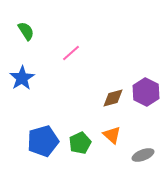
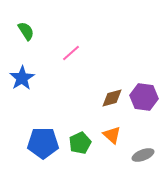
purple hexagon: moved 2 px left, 5 px down; rotated 20 degrees counterclockwise
brown diamond: moved 1 px left
blue pentagon: moved 2 px down; rotated 16 degrees clockwise
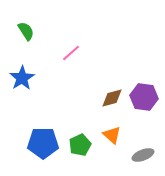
green pentagon: moved 2 px down
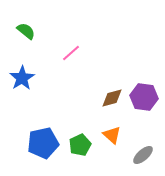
green semicircle: rotated 18 degrees counterclockwise
blue pentagon: rotated 12 degrees counterclockwise
gray ellipse: rotated 20 degrees counterclockwise
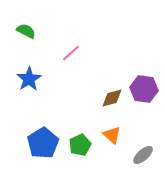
green semicircle: rotated 12 degrees counterclockwise
blue star: moved 7 px right, 1 px down
purple hexagon: moved 8 px up
blue pentagon: rotated 20 degrees counterclockwise
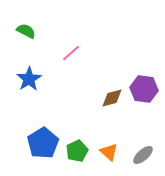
orange triangle: moved 3 px left, 17 px down
green pentagon: moved 3 px left, 6 px down
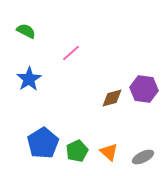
gray ellipse: moved 2 px down; rotated 15 degrees clockwise
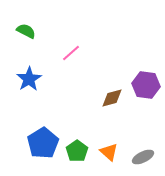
purple hexagon: moved 2 px right, 4 px up
green pentagon: rotated 10 degrees counterclockwise
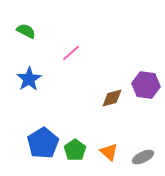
green pentagon: moved 2 px left, 1 px up
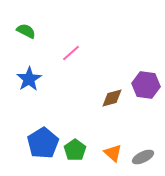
orange triangle: moved 4 px right, 1 px down
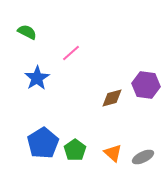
green semicircle: moved 1 px right, 1 px down
blue star: moved 8 px right, 1 px up
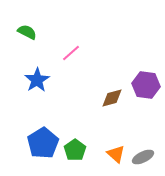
blue star: moved 2 px down
orange triangle: moved 3 px right, 1 px down
